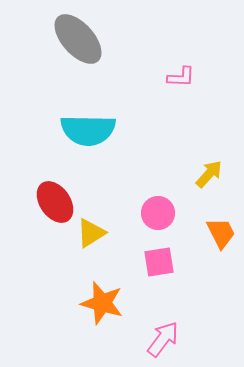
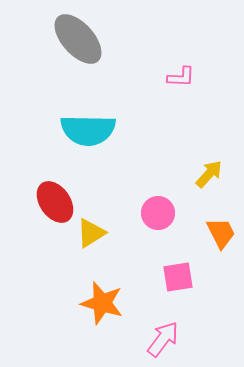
pink square: moved 19 px right, 15 px down
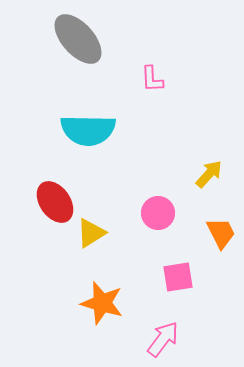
pink L-shape: moved 29 px left, 2 px down; rotated 84 degrees clockwise
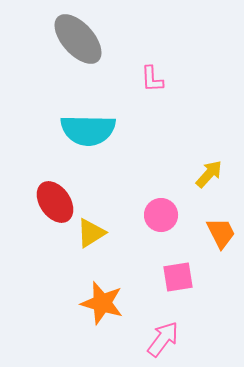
pink circle: moved 3 px right, 2 px down
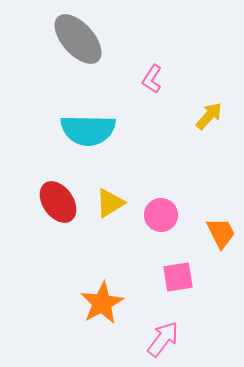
pink L-shape: rotated 36 degrees clockwise
yellow arrow: moved 58 px up
red ellipse: moved 3 px right
yellow triangle: moved 19 px right, 30 px up
orange star: rotated 27 degrees clockwise
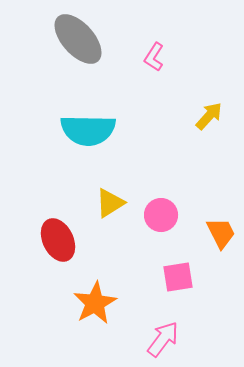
pink L-shape: moved 2 px right, 22 px up
red ellipse: moved 38 px down; rotated 9 degrees clockwise
orange star: moved 7 px left
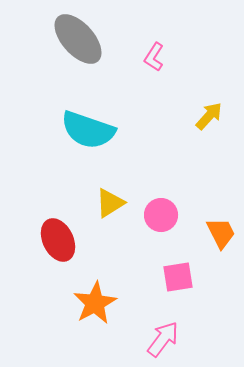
cyan semicircle: rotated 18 degrees clockwise
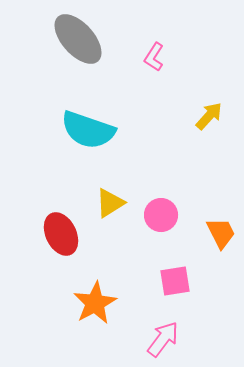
red ellipse: moved 3 px right, 6 px up
pink square: moved 3 px left, 4 px down
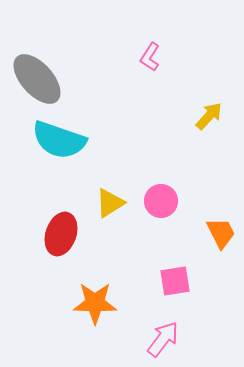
gray ellipse: moved 41 px left, 40 px down
pink L-shape: moved 4 px left
cyan semicircle: moved 29 px left, 10 px down
pink circle: moved 14 px up
red ellipse: rotated 45 degrees clockwise
orange star: rotated 30 degrees clockwise
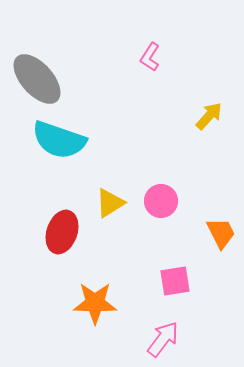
red ellipse: moved 1 px right, 2 px up
